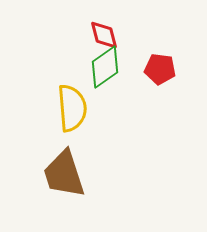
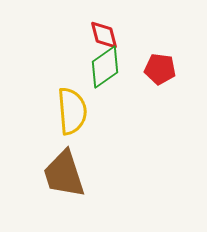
yellow semicircle: moved 3 px down
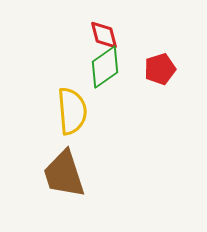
red pentagon: rotated 24 degrees counterclockwise
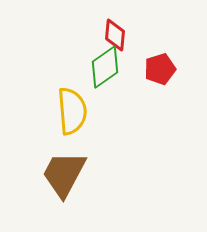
red diamond: moved 11 px right; rotated 20 degrees clockwise
brown trapezoid: rotated 46 degrees clockwise
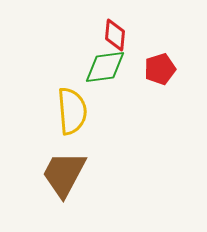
green diamond: rotated 27 degrees clockwise
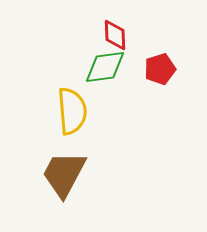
red diamond: rotated 8 degrees counterclockwise
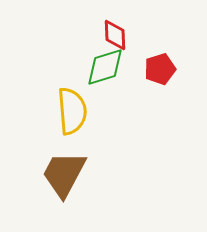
green diamond: rotated 9 degrees counterclockwise
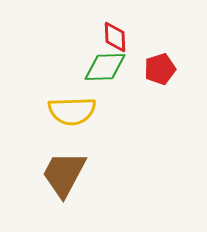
red diamond: moved 2 px down
green diamond: rotated 15 degrees clockwise
yellow semicircle: rotated 93 degrees clockwise
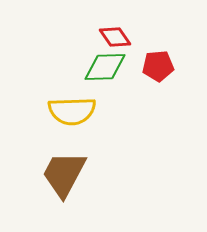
red diamond: rotated 32 degrees counterclockwise
red pentagon: moved 2 px left, 3 px up; rotated 12 degrees clockwise
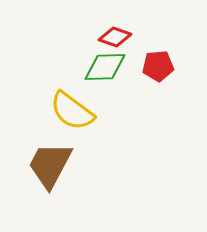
red diamond: rotated 36 degrees counterclockwise
yellow semicircle: rotated 39 degrees clockwise
brown trapezoid: moved 14 px left, 9 px up
